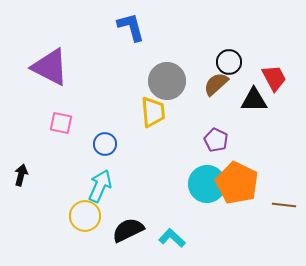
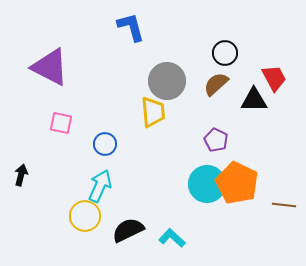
black circle: moved 4 px left, 9 px up
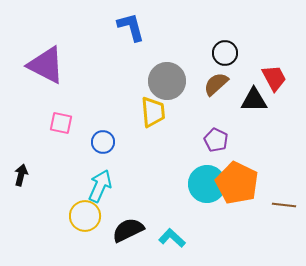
purple triangle: moved 4 px left, 2 px up
blue circle: moved 2 px left, 2 px up
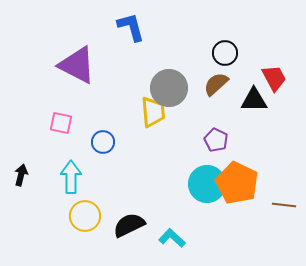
purple triangle: moved 31 px right
gray circle: moved 2 px right, 7 px down
cyan arrow: moved 29 px left, 9 px up; rotated 24 degrees counterclockwise
black semicircle: moved 1 px right, 5 px up
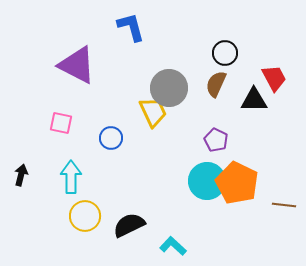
brown semicircle: rotated 24 degrees counterclockwise
yellow trapezoid: rotated 20 degrees counterclockwise
blue circle: moved 8 px right, 4 px up
cyan circle: moved 3 px up
cyan L-shape: moved 1 px right, 8 px down
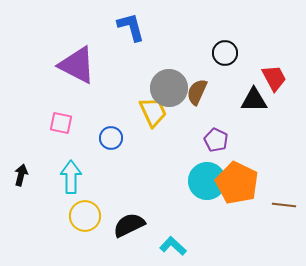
brown semicircle: moved 19 px left, 8 px down
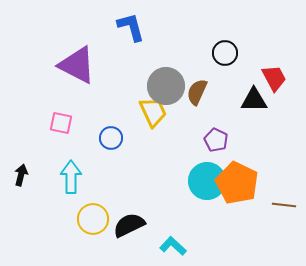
gray circle: moved 3 px left, 2 px up
yellow circle: moved 8 px right, 3 px down
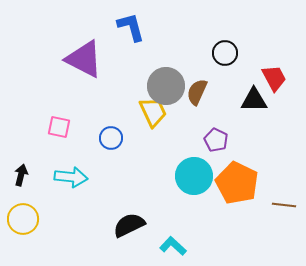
purple triangle: moved 7 px right, 6 px up
pink square: moved 2 px left, 4 px down
cyan arrow: rotated 96 degrees clockwise
cyan circle: moved 13 px left, 5 px up
yellow circle: moved 70 px left
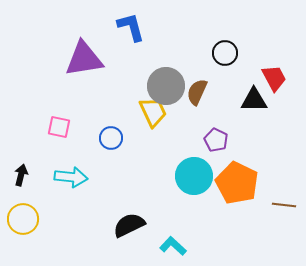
purple triangle: rotated 36 degrees counterclockwise
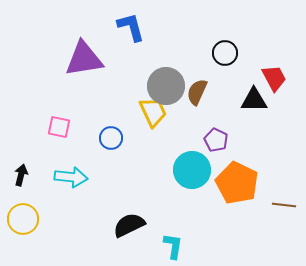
cyan circle: moved 2 px left, 6 px up
cyan L-shape: rotated 56 degrees clockwise
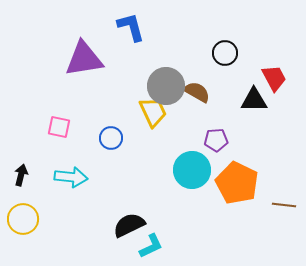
brown semicircle: rotated 96 degrees clockwise
purple pentagon: rotated 30 degrees counterclockwise
cyan L-shape: moved 22 px left; rotated 56 degrees clockwise
